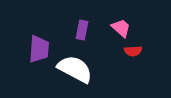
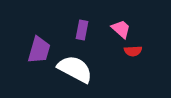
pink trapezoid: moved 1 px down
purple trapezoid: moved 1 px down; rotated 12 degrees clockwise
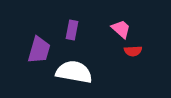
purple rectangle: moved 10 px left
white semicircle: moved 1 px left, 3 px down; rotated 18 degrees counterclockwise
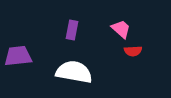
purple trapezoid: moved 21 px left, 6 px down; rotated 112 degrees counterclockwise
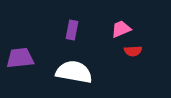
pink trapezoid: rotated 65 degrees counterclockwise
purple trapezoid: moved 2 px right, 2 px down
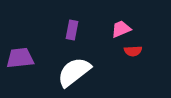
white semicircle: rotated 48 degrees counterclockwise
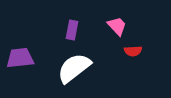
pink trapezoid: moved 4 px left, 3 px up; rotated 70 degrees clockwise
white semicircle: moved 4 px up
